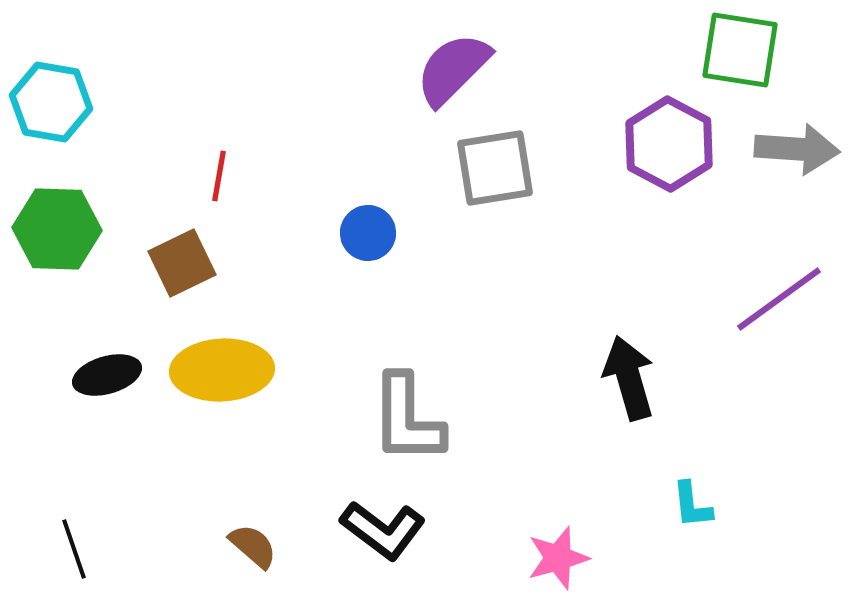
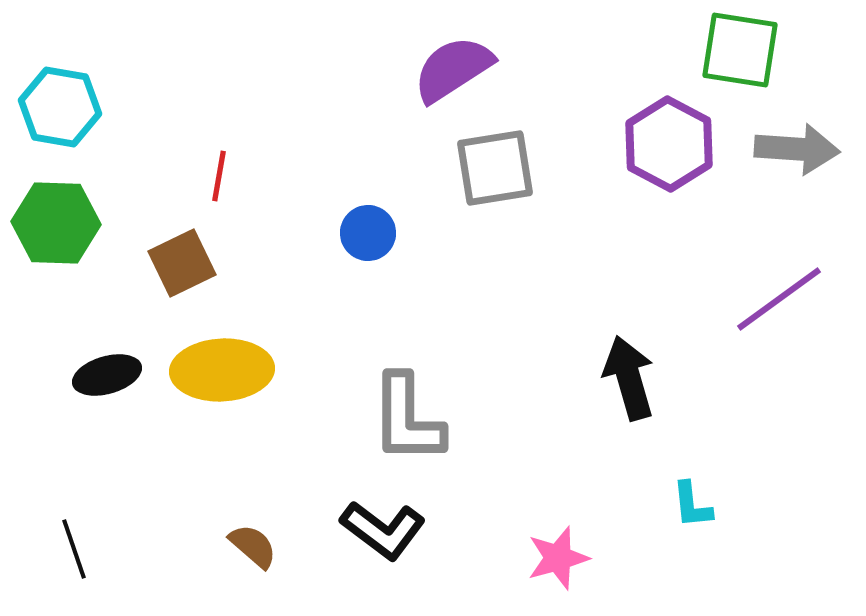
purple semicircle: rotated 12 degrees clockwise
cyan hexagon: moved 9 px right, 5 px down
green hexagon: moved 1 px left, 6 px up
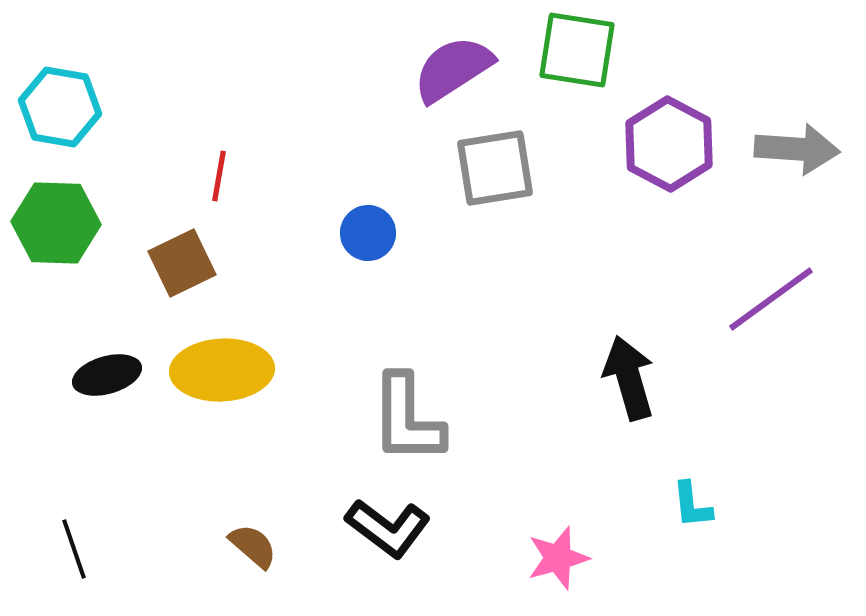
green square: moved 163 px left
purple line: moved 8 px left
black L-shape: moved 5 px right, 2 px up
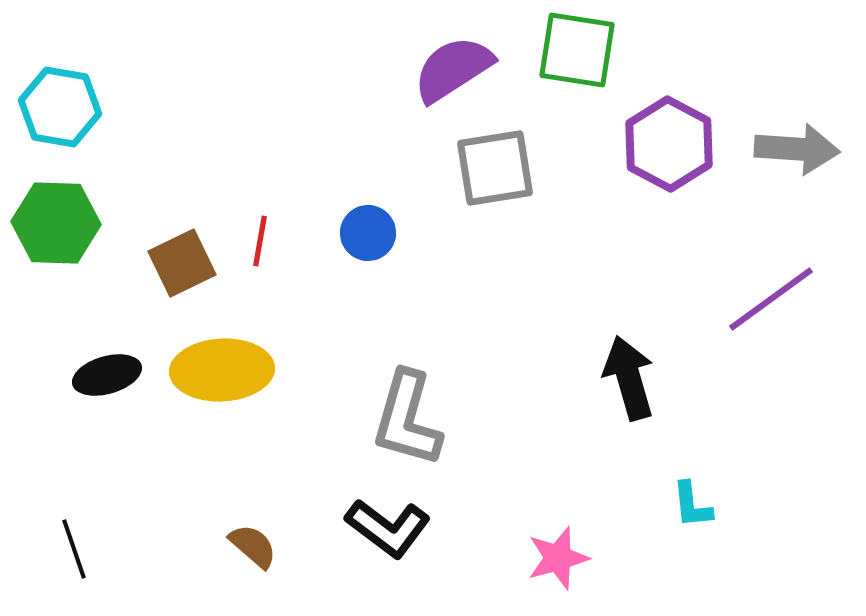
red line: moved 41 px right, 65 px down
gray L-shape: rotated 16 degrees clockwise
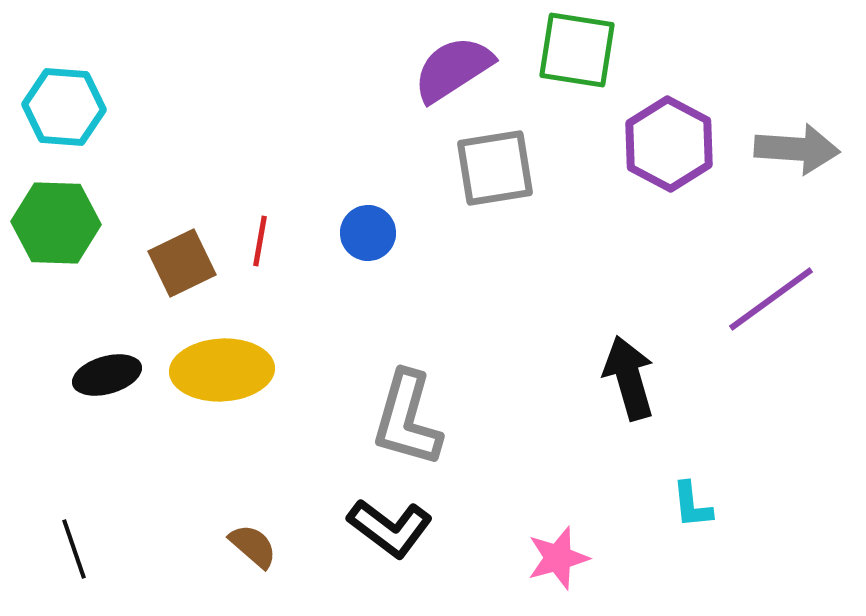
cyan hexagon: moved 4 px right; rotated 6 degrees counterclockwise
black L-shape: moved 2 px right
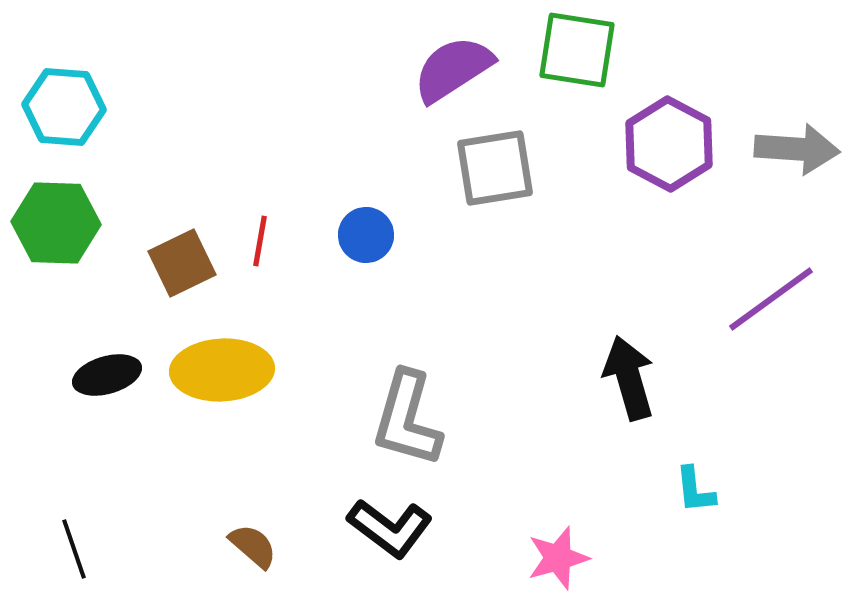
blue circle: moved 2 px left, 2 px down
cyan L-shape: moved 3 px right, 15 px up
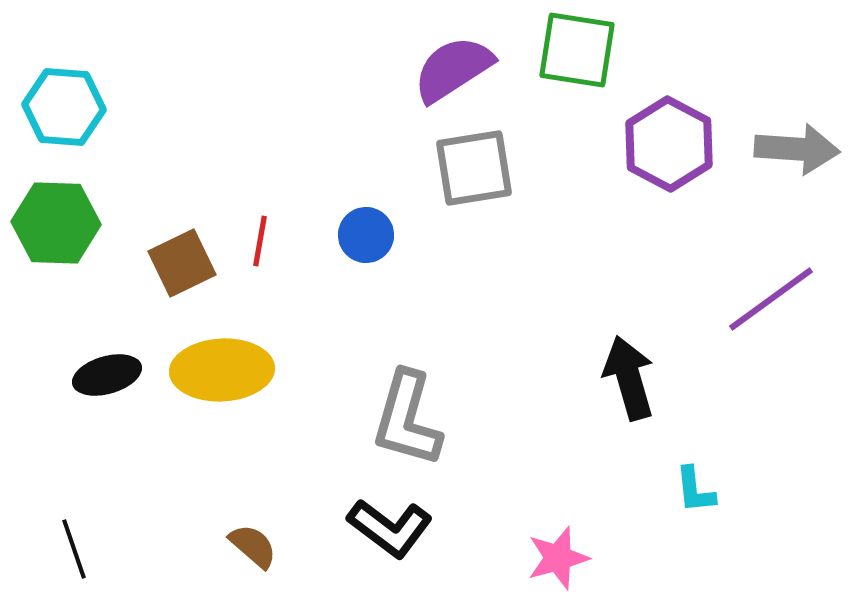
gray square: moved 21 px left
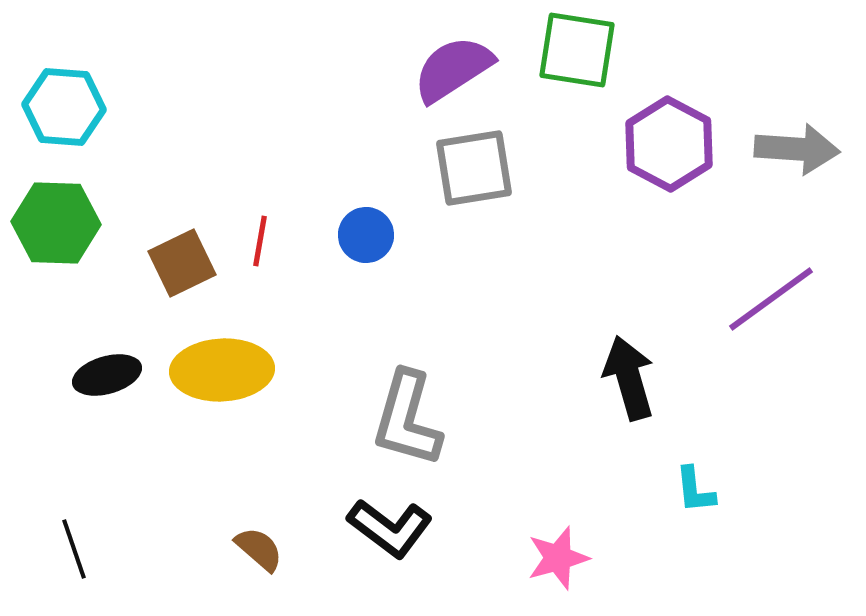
brown semicircle: moved 6 px right, 3 px down
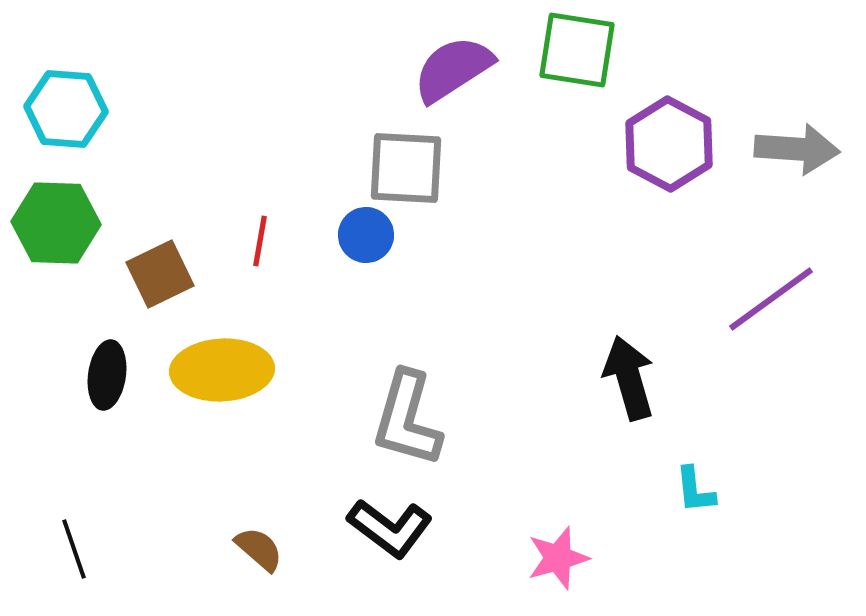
cyan hexagon: moved 2 px right, 2 px down
gray square: moved 68 px left; rotated 12 degrees clockwise
brown square: moved 22 px left, 11 px down
black ellipse: rotated 66 degrees counterclockwise
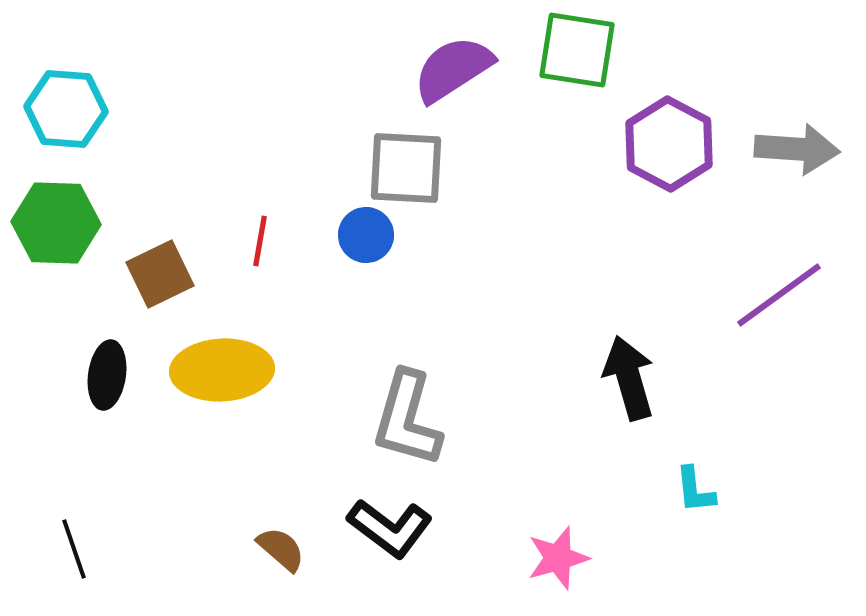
purple line: moved 8 px right, 4 px up
brown semicircle: moved 22 px right
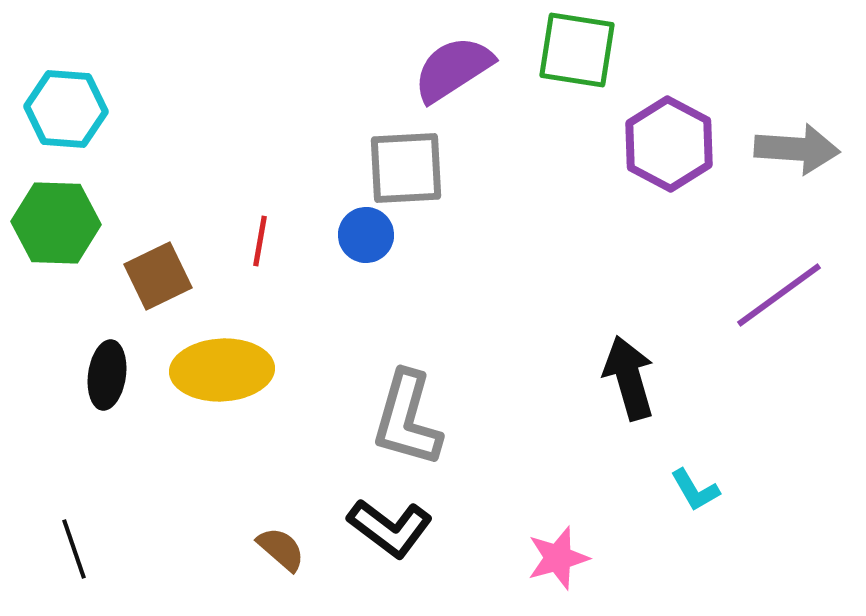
gray square: rotated 6 degrees counterclockwise
brown square: moved 2 px left, 2 px down
cyan L-shape: rotated 24 degrees counterclockwise
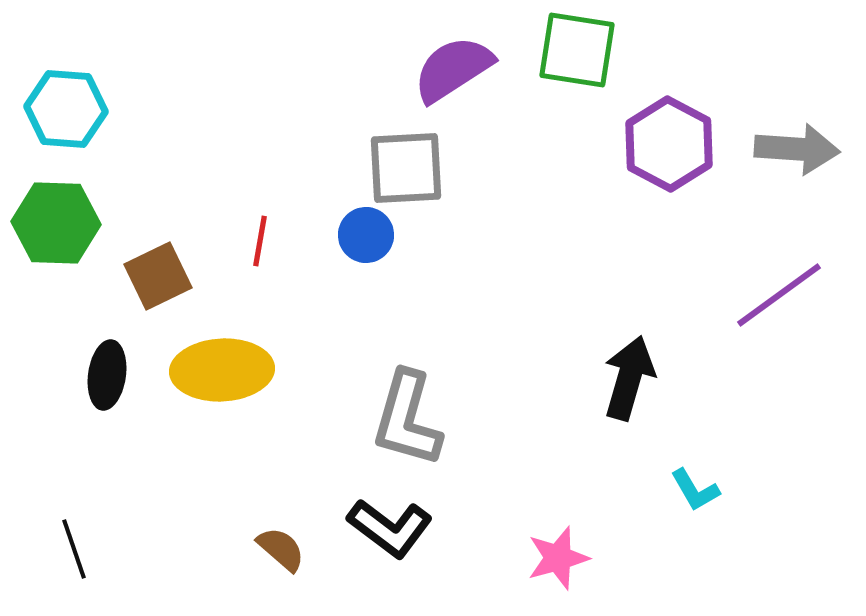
black arrow: rotated 32 degrees clockwise
